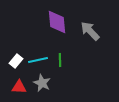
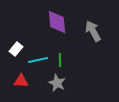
gray arrow: moved 3 px right; rotated 15 degrees clockwise
white rectangle: moved 12 px up
gray star: moved 15 px right
red triangle: moved 2 px right, 6 px up
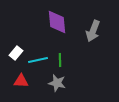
gray arrow: rotated 130 degrees counterclockwise
white rectangle: moved 4 px down
gray star: rotated 12 degrees counterclockwise
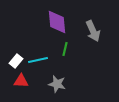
gray arrow: rotated 45 degrees counterclockwise
white rectangle: moved 8 px down
green line: moved 5 px right, 11 px up; rotated 16 degrees clockwise
gray star: moved 1 px down
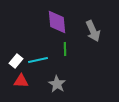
green line: rotated 16 degrees counterclockwise
gray star: rotated 18 degrees clockwise
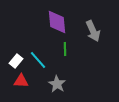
cyan line: rotated 60 degrees clockwise
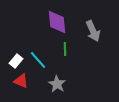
red triangle: rotated 21 degrees clockwise
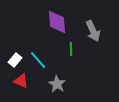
green line: moved 6 px right
white rectangle: moved 1 px left, 1 px up
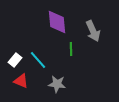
gray star: rotated 24 degrees counterclockwise
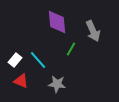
green line: rotated 32 degrees clockwise
